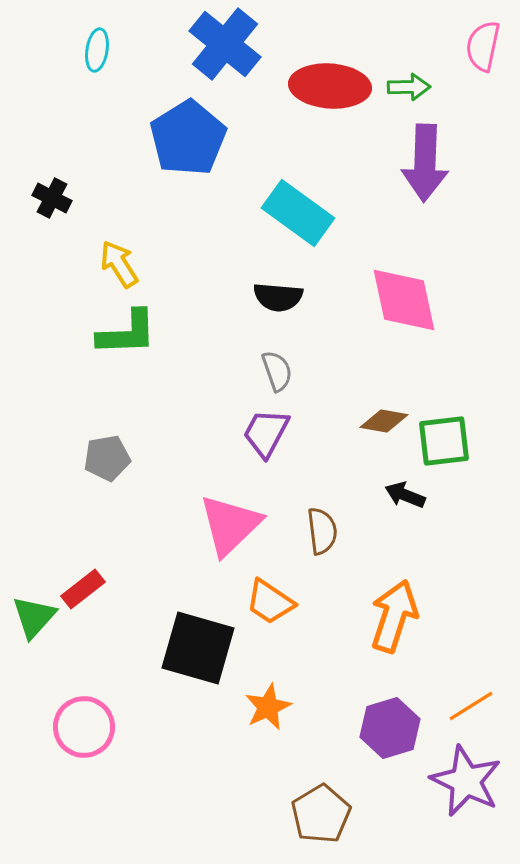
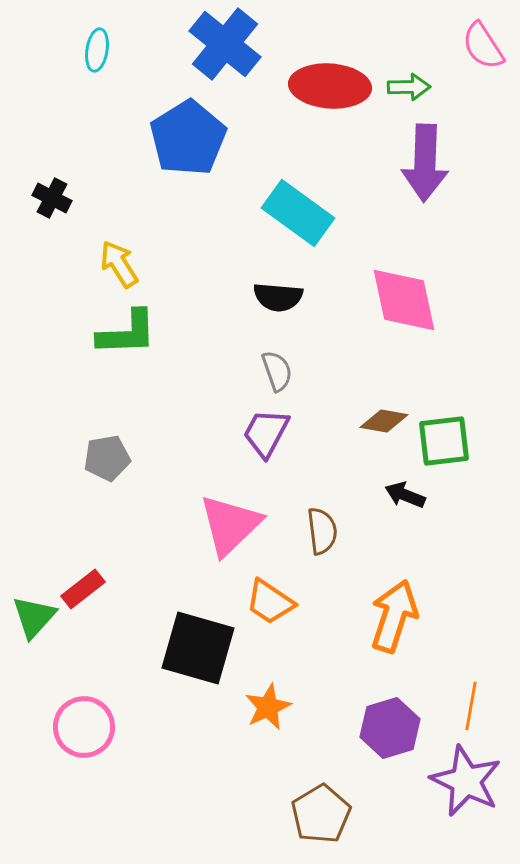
pink semicircle: rotated 45 degrees counterclockwise
orange line: rotated 48 degrees counterclockwise
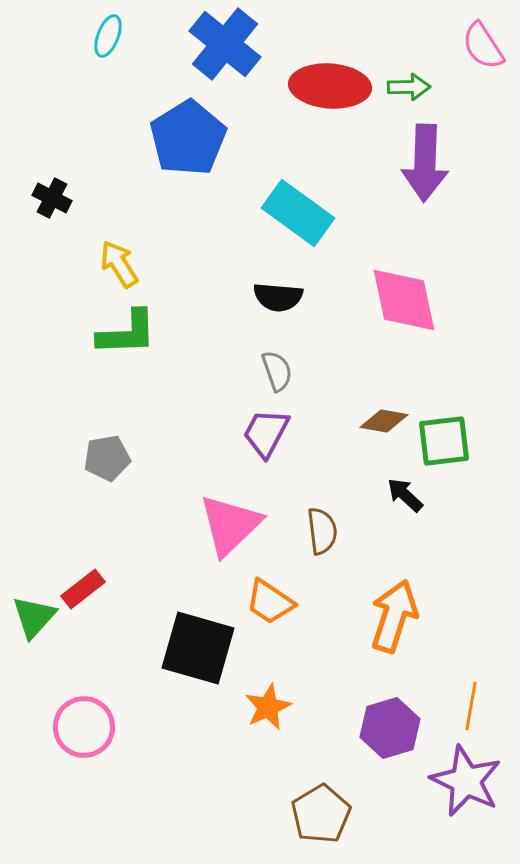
cyan ellipse: moved 11 px right, 14 px up; rotated 12 degrees clockwise
black arrow: rotated 21 degrees clockwise
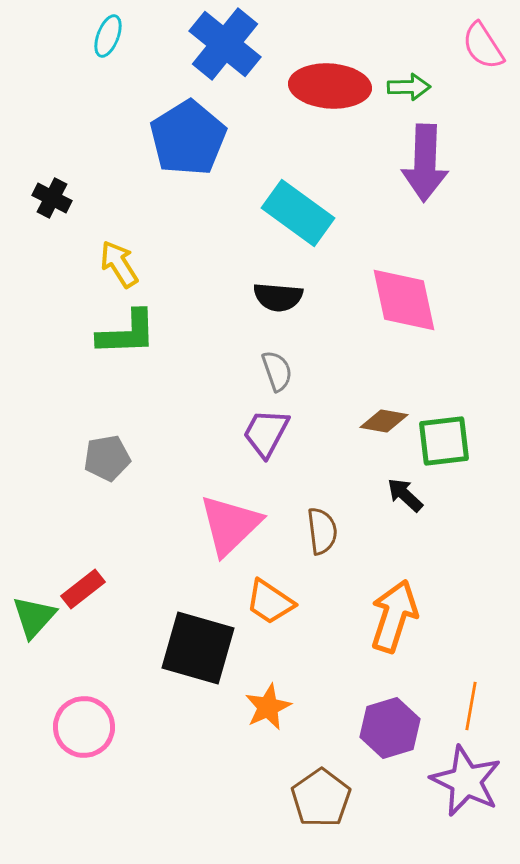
brown pentagon: moved 16 px up; rotated 4 degrees counterclockwise
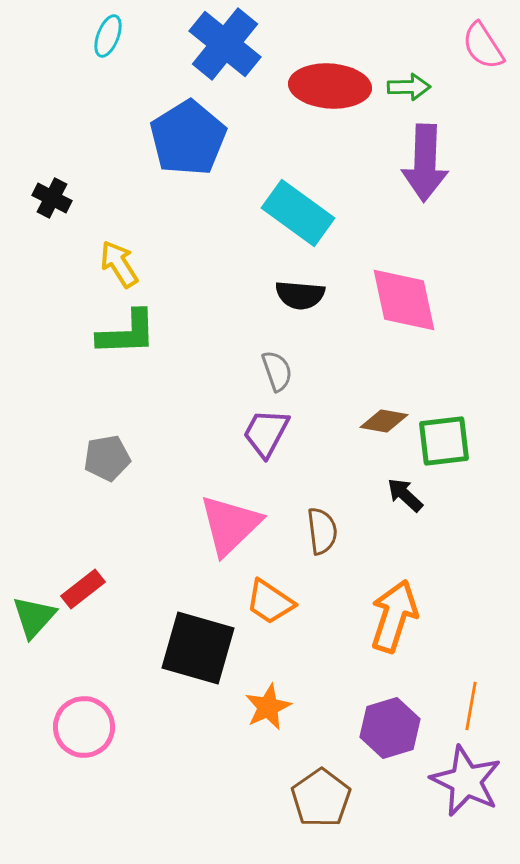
black semicircle: moved 22 px right, 2 px up
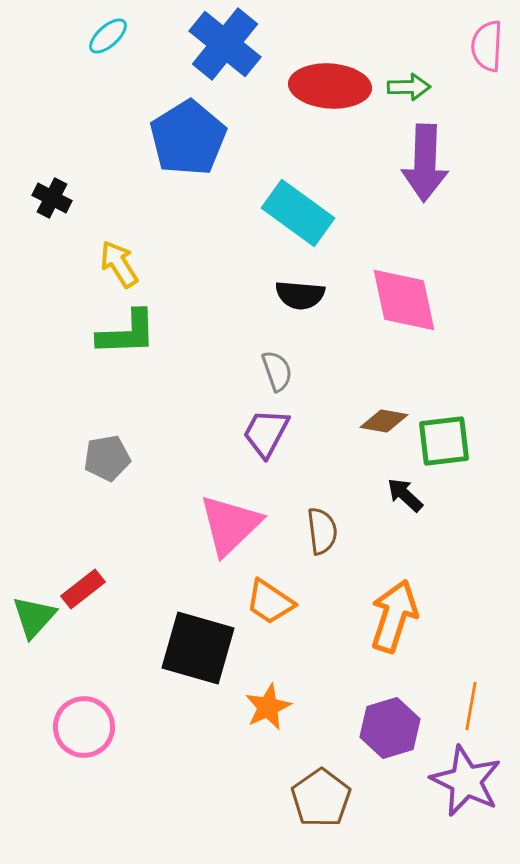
cyan ellipse: rotated 27 degrees clockwise
pink semicircle: moved 4 px right; rotated 36 degrees clockwise
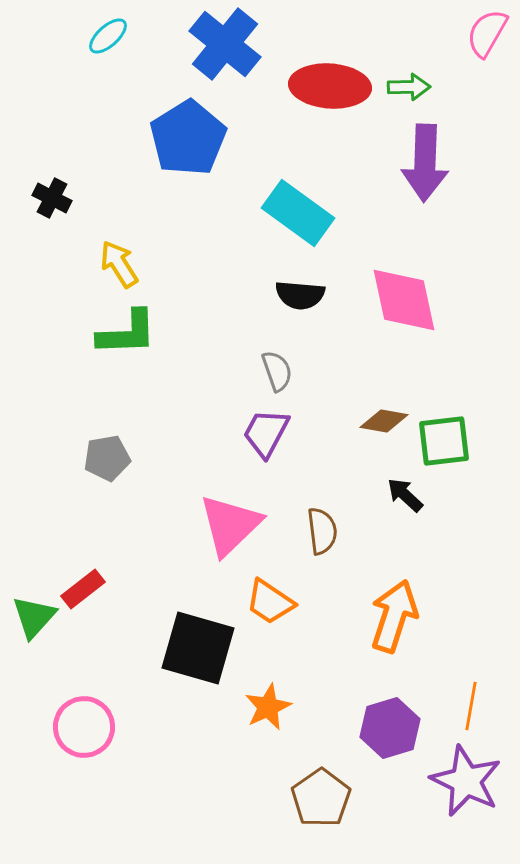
pink semicircle: moved 13 px up; rotated 27 degrees clockwise
